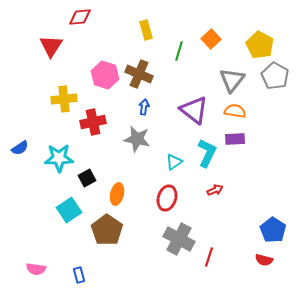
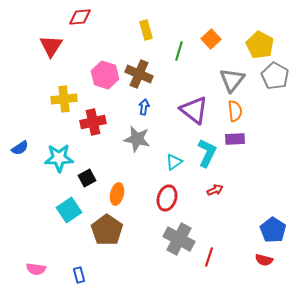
orange semicircle: rotated 75 degrees clockwise
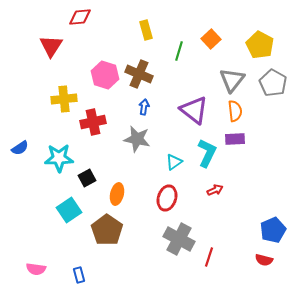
gray pentagon: moved 2 px left, 7 px down
blue pentagon: rotated 15 degrees clockwise
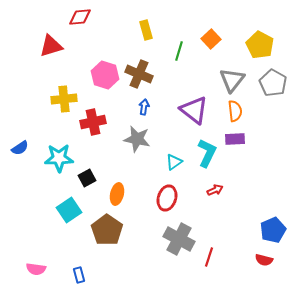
red triangle: rotated 40 degrees clockwise
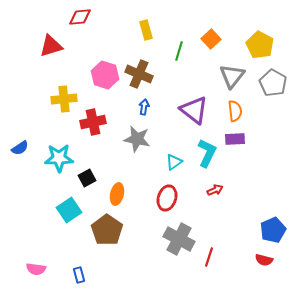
gray triangle: moved 4 px up
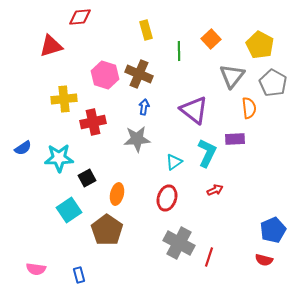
green line: rotated 18 degrees counterclockwise
orange semicircle: moved 14 px right, 3 px up
gray star: rotated 16 degrees counterclockwise
blue semicircle: moved 3 px right
gray cross: moved 4 px down
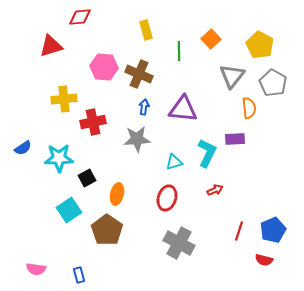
pink hexagon: moved 1 px left, 8 px up; rotated 12 degrees counterclockwise
purple triangle: moved 11 px left, 1 px up; rotated 32 degrees counterclockwise
cyan triangle: rotated 18 degrees clockwise
red line: moved 30 px right, 26 px up
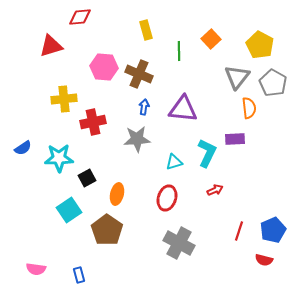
gray triangle: moved 5 px right, 1 px down
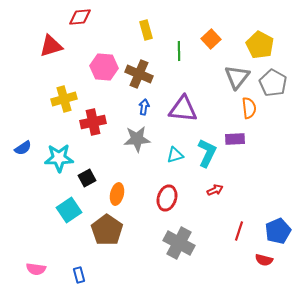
yellow cross: rotated 10 degrees counterclockwise
cyan triangle: moved 1 px right, 7 px up
blue pentagon: moved 5 px right, 1 px down
